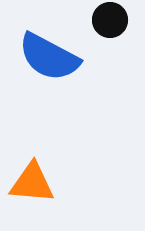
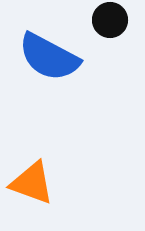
orange triangle: rotated 15 degrees clockwise
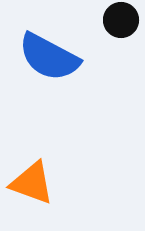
black circle: moved 11 px right
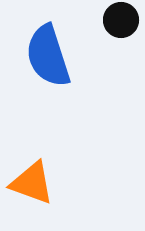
blue semicircle: moved 1 px left, 1 px up; rotated 44 degrees clockwise
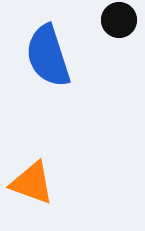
black circle: moved 2 px left
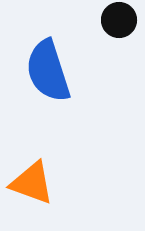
blue semicircle: moved 15 px down
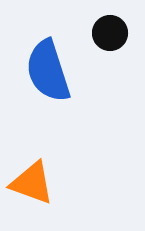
black circle: moved 9 px left, 13 px down
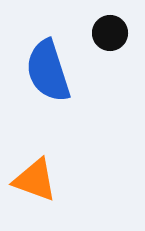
orange triangle: moved 3 px right, 3 px up
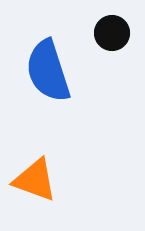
black circle: moved 2 px right
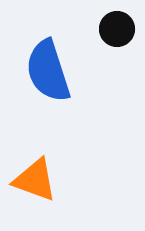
black circle: moved 5 px right, 4 px up
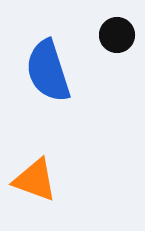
black circle: moved 6 px down
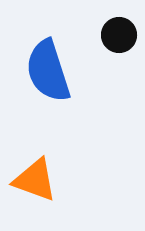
black circle: moved 2 px right
